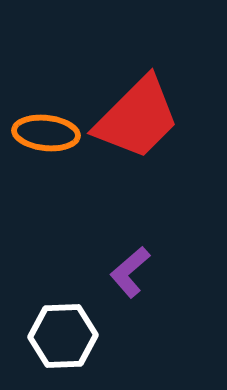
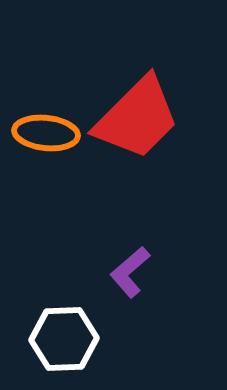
white hexagon: moved 1 px right, 3 px down
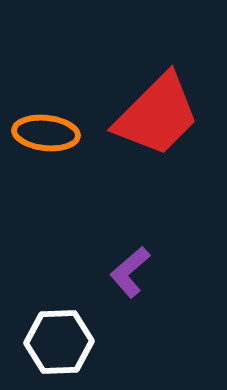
red trapezoid: moved 20 px right, 3 px up
white hexagon: moved 5 px left, 3 px down
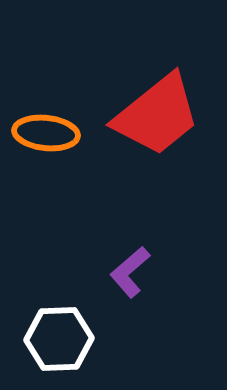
red trapezoid: rotated 6 degrees clockwise
white hexagon: moved 3 px up
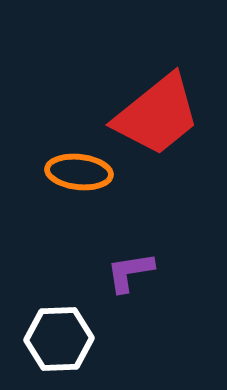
orange ellipse: moved 33 px right, 39 px down
purple L-shape: rotated 32 degrees clockwise
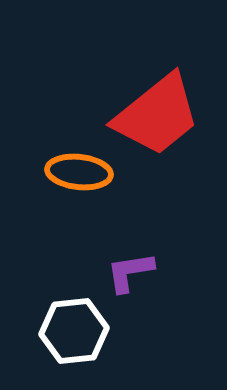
white hexagon: moved 15 px right, 8 px up; rotated 4 degrees counterclockwise
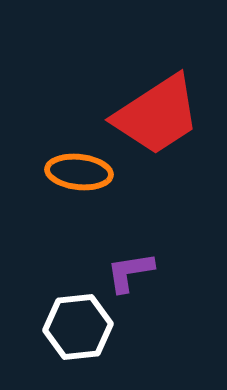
red trapezoid: rotated 6 degrees clockwise
white hexagon: moved 4 px right, 4 px up
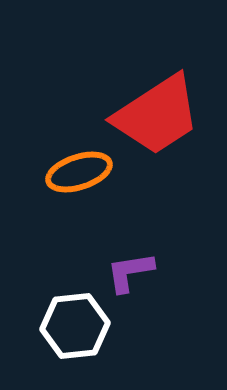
orange ellipse: rotated 24 degrees counterclockwise
white hexagon: moved 3 px left, 1 px up
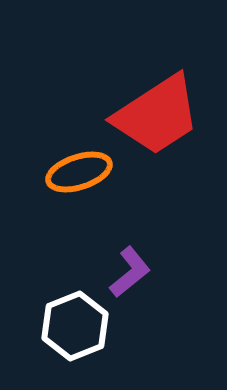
purple L-shape: rotated 150 degrees clockwise
white hexagon: rotated 16 degrees counterclockwise
